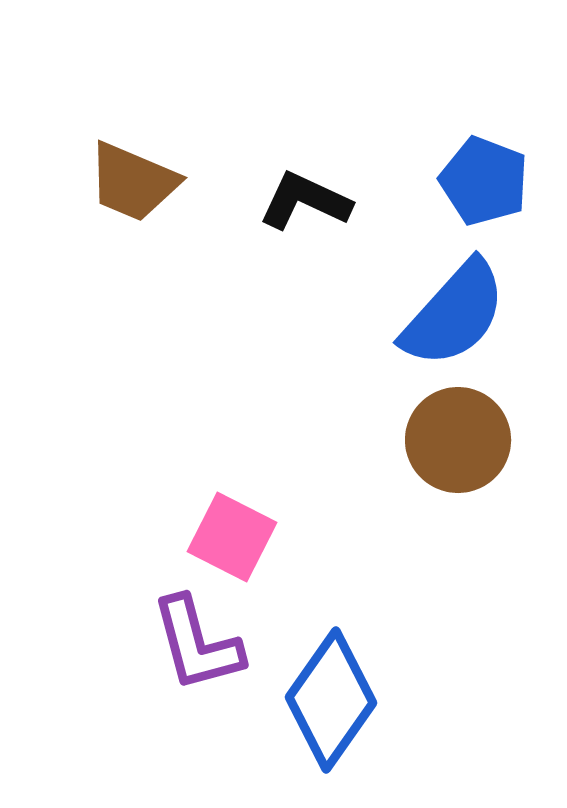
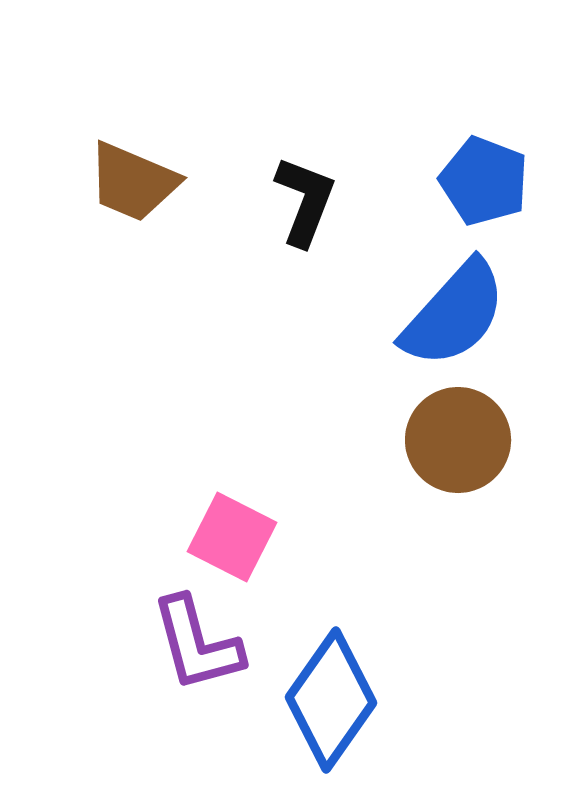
black L-shape: rotated 86 degrees clockwise
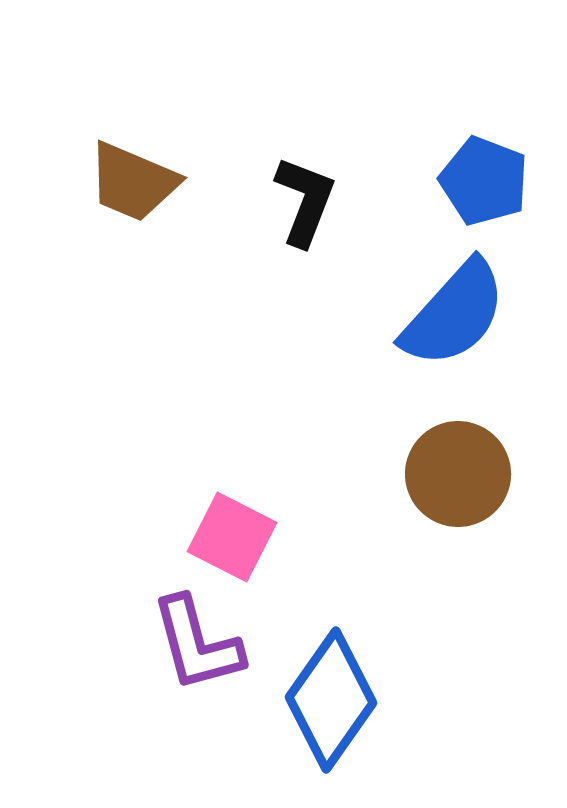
brown circle: moved 34 px down
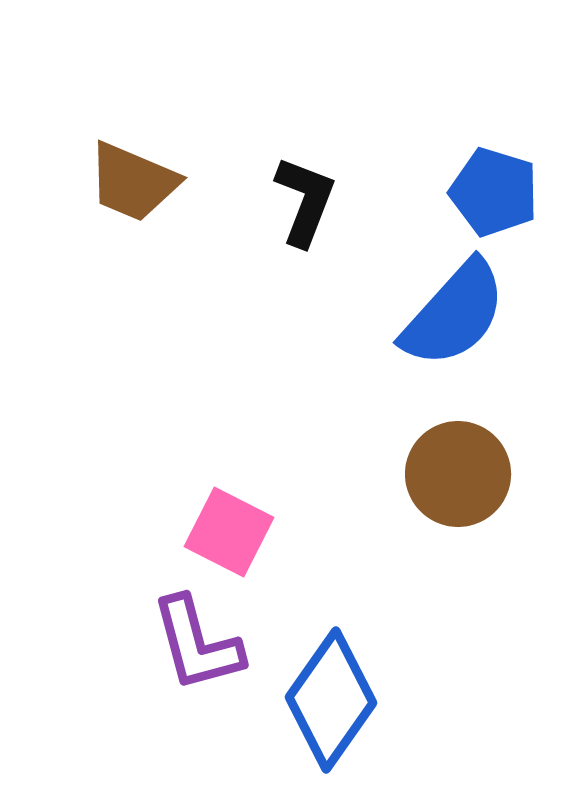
blue pentagon: moved 10 px right, 11 px down; rotated 4 degrees counterclockwise
pink square: moved 3 px left, 5 px up
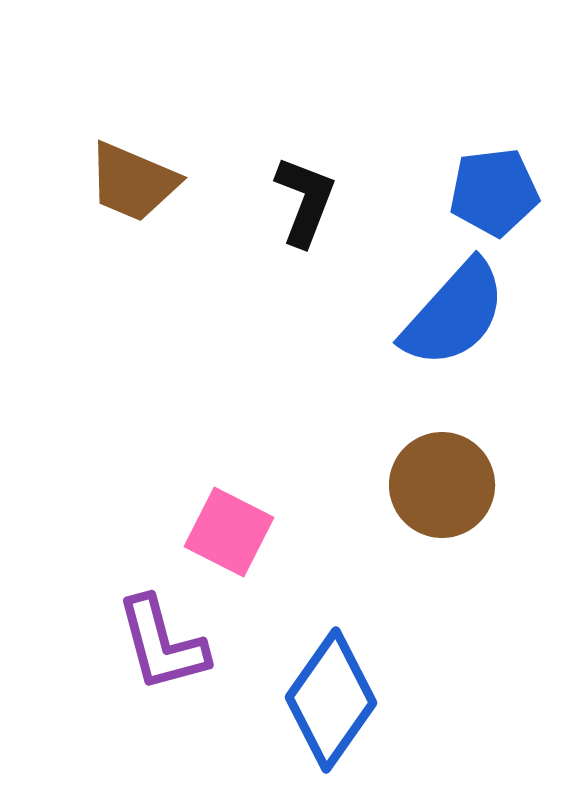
blue pentagon: rotated 24 degrees counterclockwise
brown circle: moved 16 px left, 11 px down
purple L-shape: moved 35 px left
